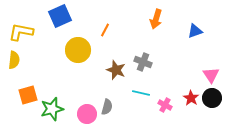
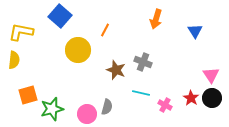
blue square: rotated 25 degrees counterclockwise
blue triangle: rotated 42 degrees counterclockwise
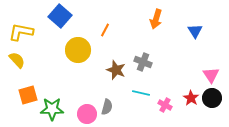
yellow semicircle: moved 3 px right; rotated 48 degrees counterclockwise
green star: rotated 15 degrees clockwise
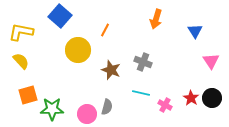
yellow semicircle: moved 4 px right, 1 px down
brown star: moved 5 px left
pink triangle: moved 14 px up
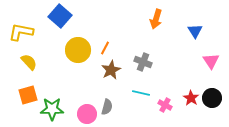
orange line: moved 18 px down
yellow semicircle: moved 8 px right, 1 px down
brown star: rotated 24 degrees clockwise
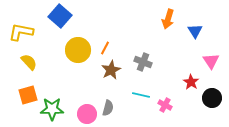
orange arrow: moved 12 px right
cyan line: moved 2 px down
red star: moved 16 px up
gray semicircle: moved 1 px right, 1 px down
